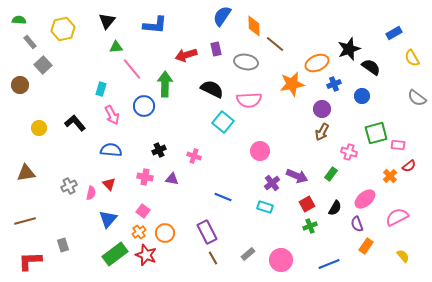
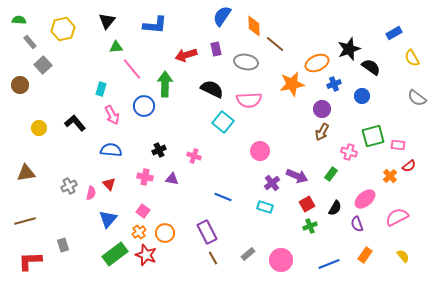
green square at (376, 133): moved 3 px left, 3 px down
orange rectangle at (366, 246): moved 1 px left, 9 px down
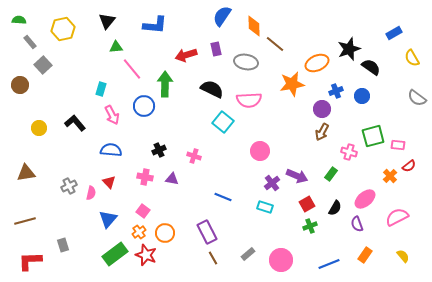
blue cross at (334, 84): moved 2 px right, 7 px down
red triangle at (109, 184): moved 2 px up
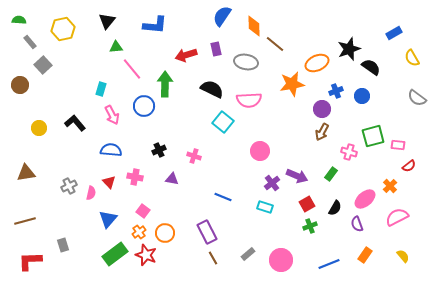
orange cross at (390, 176): moved 10 px down
pink cross at (145, 177): moved 10 px left
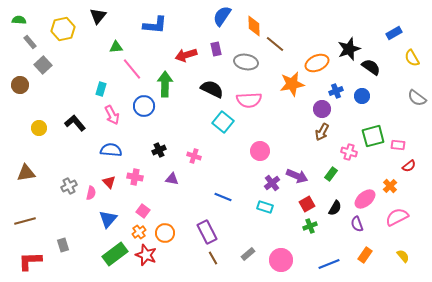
black triangle at (107, 21): moved 9 px left, 5 px up
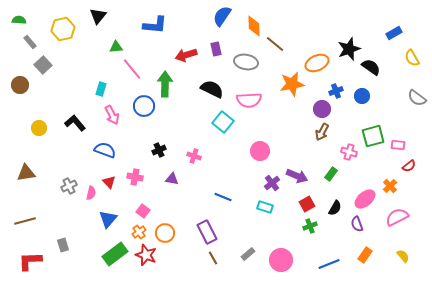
blue semicircle at (111, 150): moved 6 px left; rotated 15 degrees clockwise
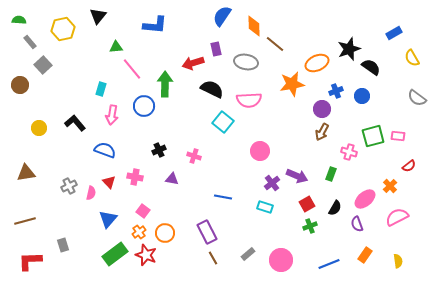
red arrow at (186, 55): moved 7 px right, 8 px down
pink arrow at (112, 115): rotated 36 degrees clockwise
pink rectangle at (398, 145): moved 9 px up
green rectangle at (331, 174): rotated 16 degrees counterclockwise
blue line at (223, 197): rotated 12 degrees counterclockwise
yellow semicircle at (403, 256): moved 5 px left, 5 px down; rotated 32 degrees clockwise
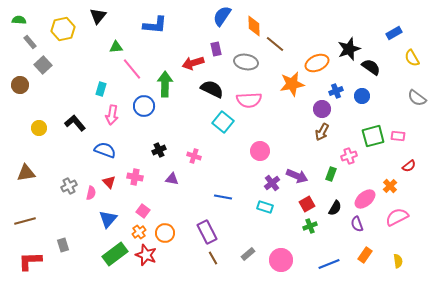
pink cross at (349, 152): moved 4 px down; rotated 35 degrees counterclockwise
